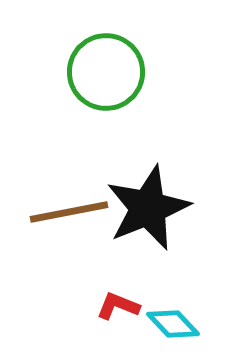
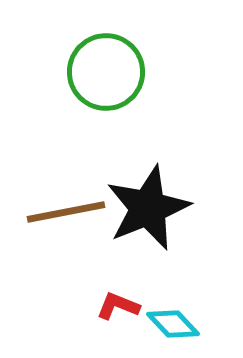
brown line: moved 3 px left
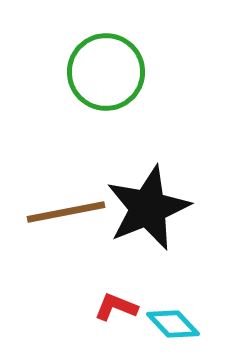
red L-shape: moved 2 px left, 1 px down
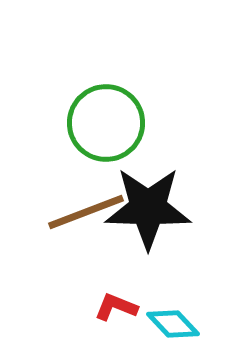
green circle: moved 51 px down
black star: rotated 24 degrees clockwise
brown line: moved 20 px right; rotated 10 degrees counterclockwise
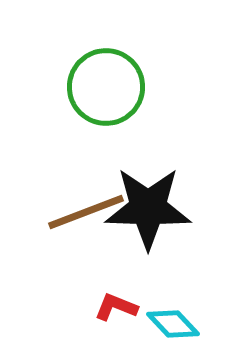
green circle: moved 36 px up
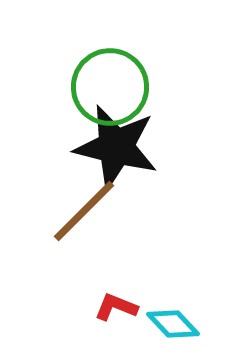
green circle: moved 4 px right
black star: moved 32 px left, 61 px up; rotated 12 degrees clockwise
brown line: moved 2 px left, 1 px up; rotated 24 degrees counterclockwise
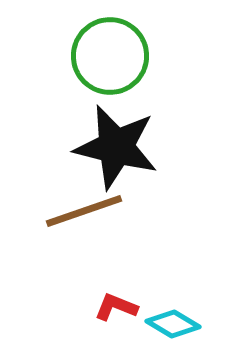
green circle: moved 31 px up
brown line: rotated 26 degrees clockwise
cyan diamond: rotated 16 degrees counterclockwise
